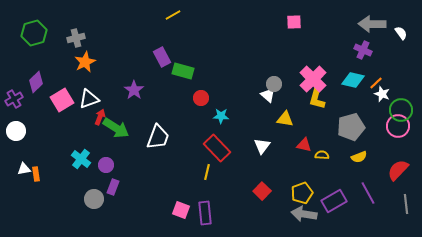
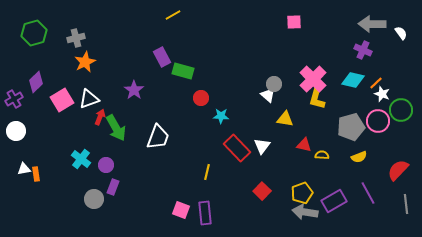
pink circle at (398, 126): moved 20 px left, 5 px up
green arrow at (116, 128): rotated 28 degrees clockwise
red rectangle at (217, 148): moved 20 px right
gray arrow at (304, 214): moved 1 px right, 2 px up
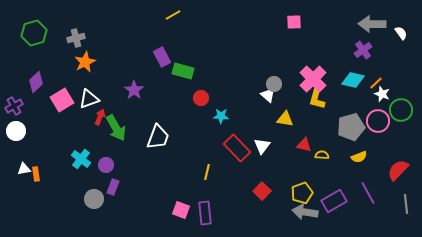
purple cross at (363, 50): rotated 30 degrees clockwise
purple cross at (14, 99): moved 7 px down
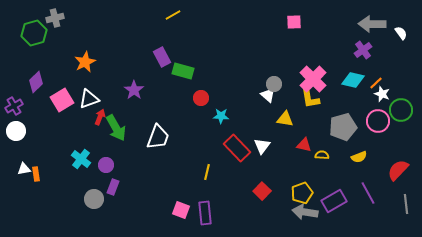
gray cross at (76, 38): moved 21 px left, 20 px up
yellow L-shape at (317, 98): moved 7 px left; rotated 25 degrees counterclockwise
gray pentagon at (351, 127): moved 8 px left
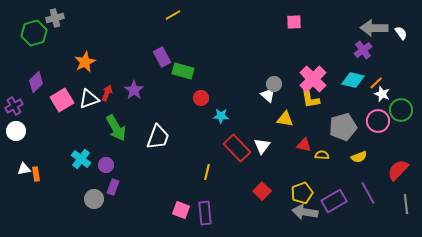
gray arrow at (372, 24): moved 2 px right, 4 px down
red arrow at (100, 117): moved 7 px right, 24 px up
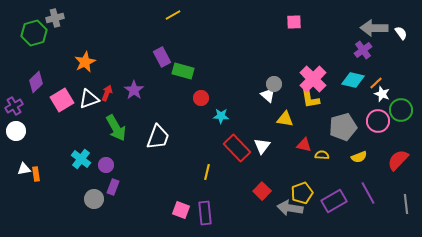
red semicircle at (398, 170): moved 10 px up
gray arrow at (305, 212): moved 15 px left, 4 px up
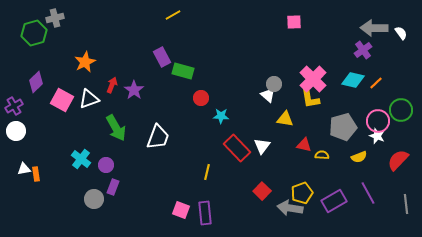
red arrow at (107, 93): moved 5 px right, 8 px up
white star at (382, 94): moved 5 px left, 42 px down
pink square at (62, 100): rotated 30 degrees counterclockwise
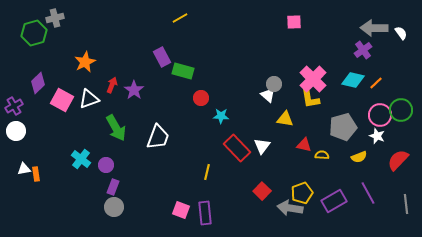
yellow line at (173, 15): moved 7 px right, 3 px down
purple diamond at (36, 82): moved 2 px right, 1 px down
pink circle at (378, 121): moved 2 px right, 6 px up
gray circle at (94, 199): moved 20 px right, 8 px down
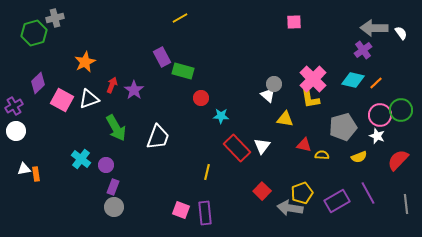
purple rectangle at (334, 201): moved 3 px right
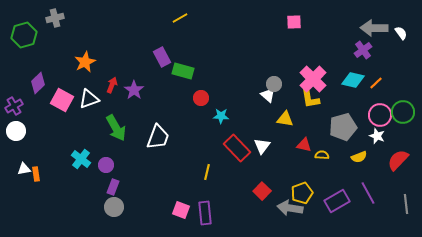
green hexagon at (34, 33): moved 10 px left, 2 px down
green circle at (401, 110): moved 2 px right, 2 px down
